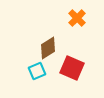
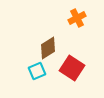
orange cross: rotated 18 degrees clockwise
red square: rotated 10 degrees clockwise
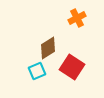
red square: moved 1 px up
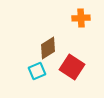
orange cross: moved 4 px right; rotated 24 degrees clockwise
